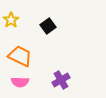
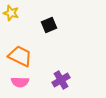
yellow star: moved 7 px up; rotated 21 degrees counterclockwise
black square: moved 1 px right, 1 px up; rotated 14 degrees clockwise
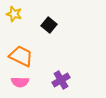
yellow star: moved 3 px right, 1 px down
black square: rotated 28 degrees counterclockwise
orange trapezoid: moved 1 px right
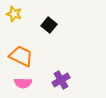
pink semicircle: moved 3 px right, 1 px down
